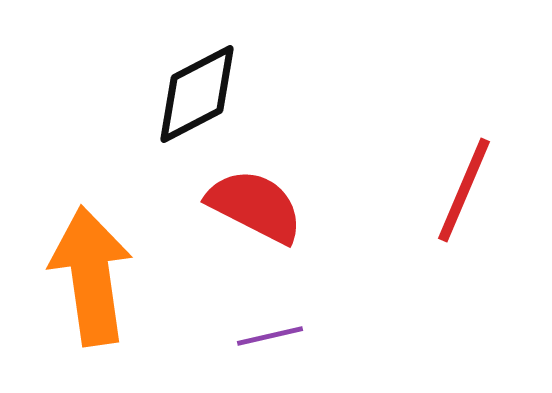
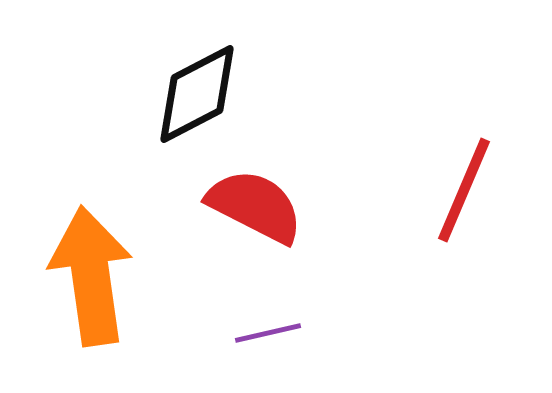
purple line: moved 2 px left, 3 px up
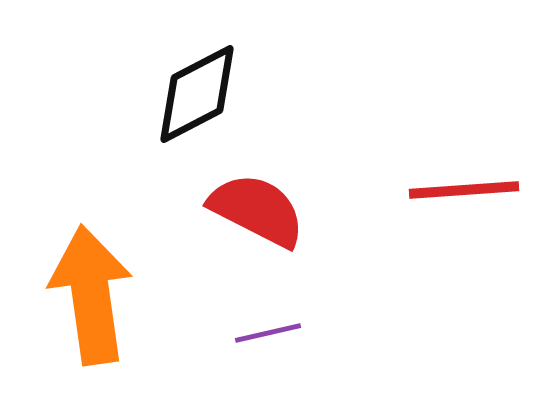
red line: rotated 63 degrees clockwise
red semicircle: moved 2 px right, 4 px down
orange arrow: moved 19 px down
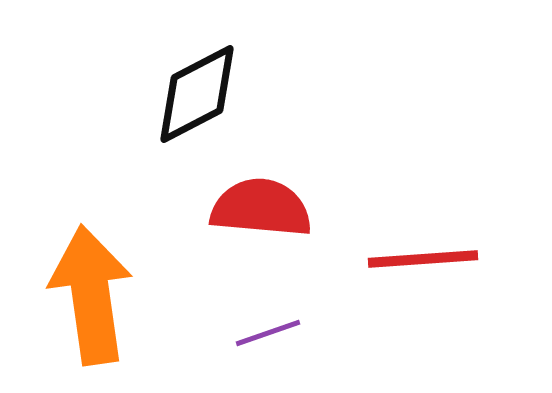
red line: moved 41 px left, 69 px down
red semicircle: moved 4 px right, 2 px up; rotated 22 degrees counterclockwise
purple line: rotated 6 degrees counterclockwise
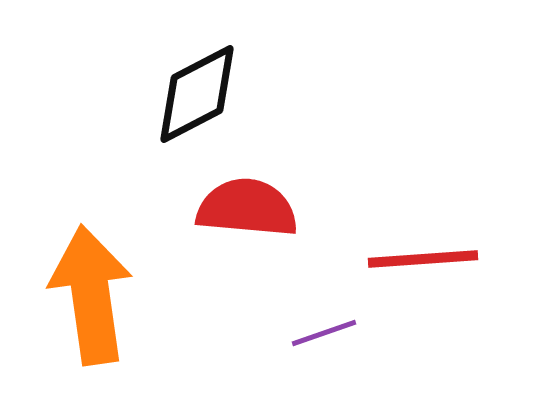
red semicircle: moved 14 px left
purple line: moved 56 px right
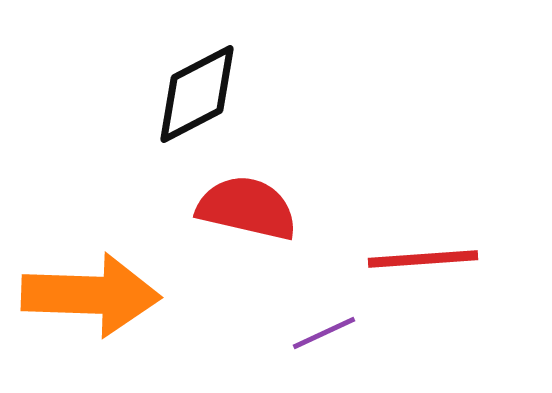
red semicircle: rotated 8 degrees clockwise
orange arrow: rotated 100 degrees clockwise
purple line: rotated 6 degrees counterclockwise
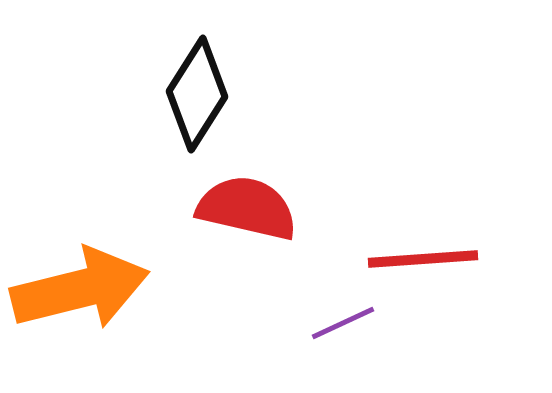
black diamond: rotated 30 degrees counterclockwise
orange arrow: moved 11 px left, 6 px up; rotated 16 degrees counterclockwise
purple line: moved 19 px right, 10 px up
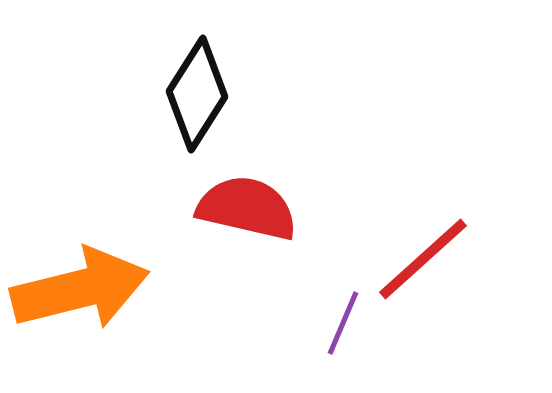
red line: rotated 38 degrees counterclockwise
purple line: rotated 42 degrees counterclockwise
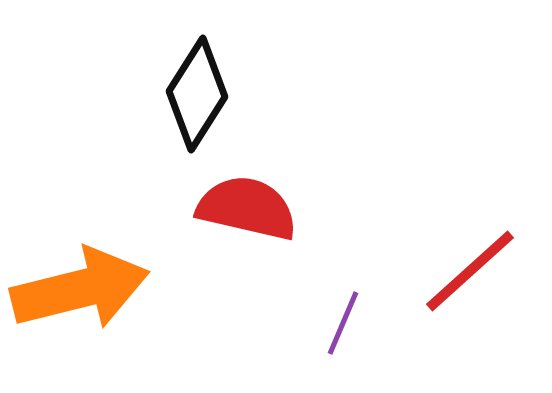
red line: moved 47 px right, 12 px down
